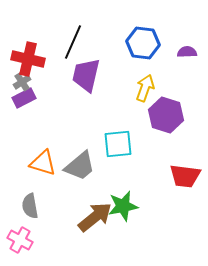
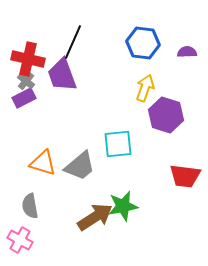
purple trapezoid: moved 24 px left; rotated 33 degrees counterclockwise
gray cross: moved 4 px right, 1 px up; rotated 18 degrees counterclockwise
brown arrow: rotated 6 degrees clockwise
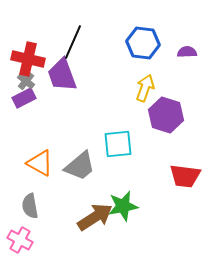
orange triangle: moved 3 px left; rotated 12 degrees clockwise
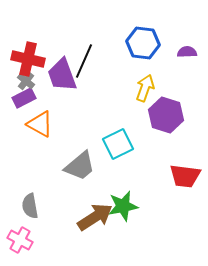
black line: moved 11 px right, 19 px down
cyan square: rotated 20 degrees counterclockwise
orange triangle: moved 39 px up
